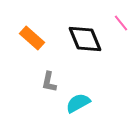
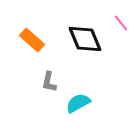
orange rectangle: moved 2 px down
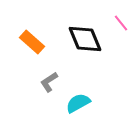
orange rectangle: moved 2 px down
gray L-shape: rotated 45 degrees clockwise
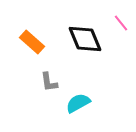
gray L-shape: rotated 65 degrees counterclockwise
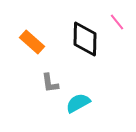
pink line: moved 4 px left, 1 px up
black diamond: rotated 24 degrees clockwise
gray L-shape: moved 1 px right, 1 px down
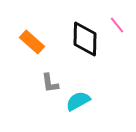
pink line: moved 3 px down
cyan semicircle: moved 2 px up
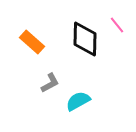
gray L-shape: rotated 110 degrees counterclockwise
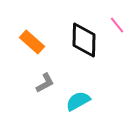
black diamond: moved 1 px left, 1 px down
gray L-shape: moved 5 px left
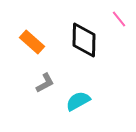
pink line: moved 2 px right, 6 px up
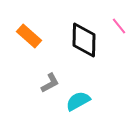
pink line: moved 7 px down
orange rectangle: moved 3 px left, 6 px up
gray L-shape: moved 5 px right
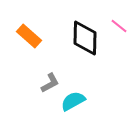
pink line: rotated 12 degrees counterclockwise
black diamond: moved 1 px right, 2 px up
cyan semicircle: moved 5 px left
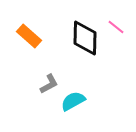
pink line: moved 3 px left, 1 px down
gray L-shape: moved 1 px left, 1 px down
